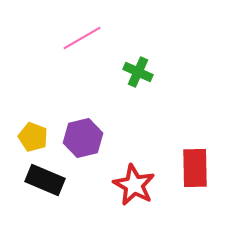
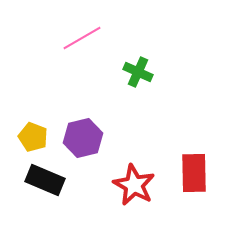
red rectangle: moved 1 px left, 5 px down
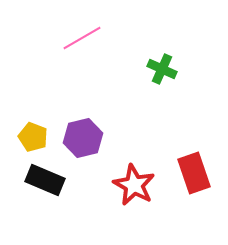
green cross: moved 24 px right, 3 px up
red rectangle: rotated 18 degrees counterclockwise
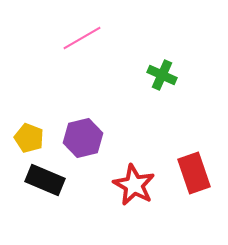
green cross: moved 6 px down
yellow pentagon: moved 4 px left, 1 px down
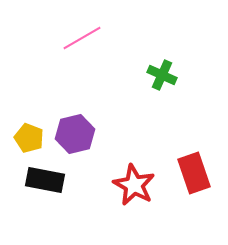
purple hexagon: moved 8 px left, 4 px up
black rectangle: rotated 12 degrees counterclockwise
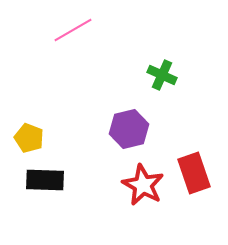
pink line: moved 9 px left, 8 px up
purple hexagon: moved 54 px right, 5 px up
black rectangle: rotated 9 degrees counterclockwise
red star: moved 9 px right
